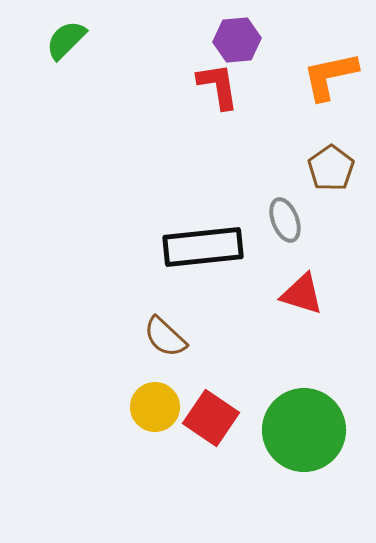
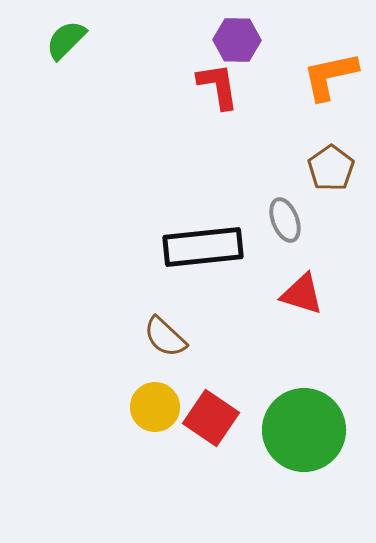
purple hexagon: rotated 6 degrees clockwise
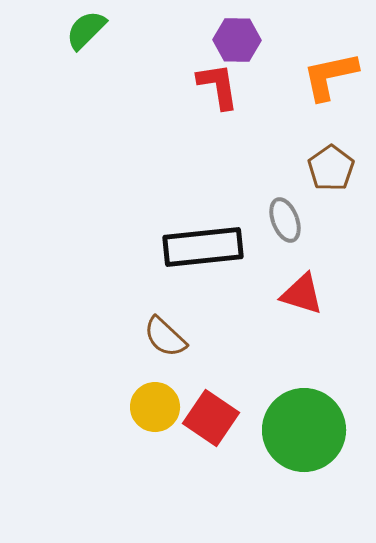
green semicircle: moved 20 px right, 10 px up
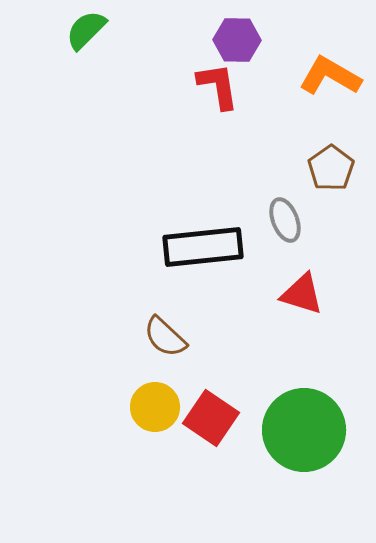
orange L-shape: rotated 42 degrees clockwise
